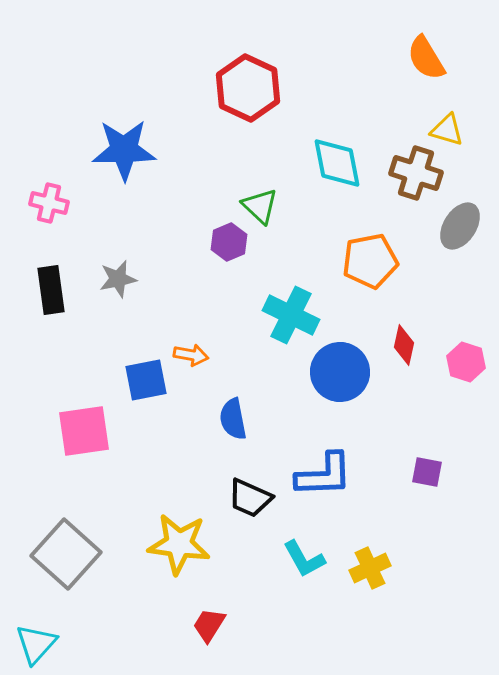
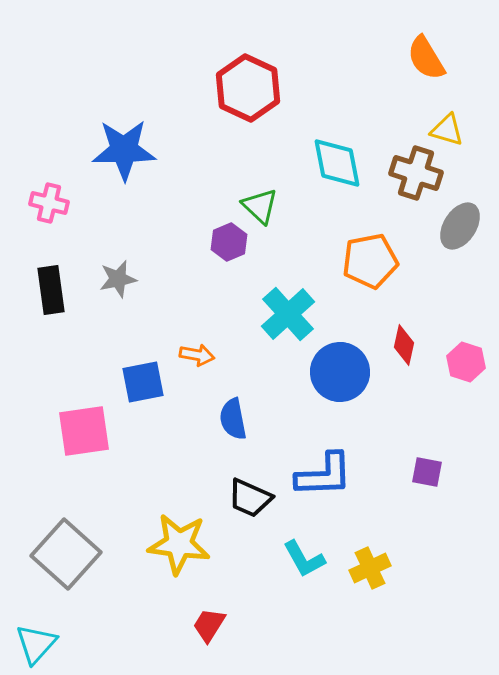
cyan cross: moved 3 px left, 1 px up; rotated 22 degrees clockwise
orange arrow: moved 6 px right
blue square: moved 3 px left, 2 px down
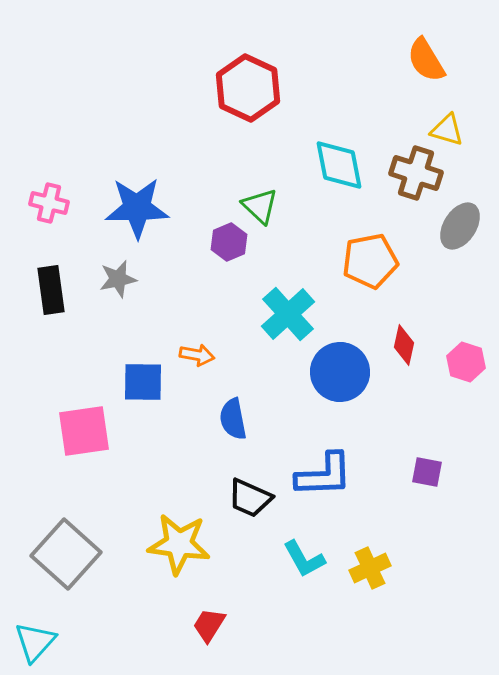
orange semicircle: moved 2 px down
blue star: moved 13 px right, 58 px down
cyan diamond: moved 2 px right, 2 px down
blue square: rotated 12 degrees clockwise
cyan triangle: moved 1 px left, 2 px up
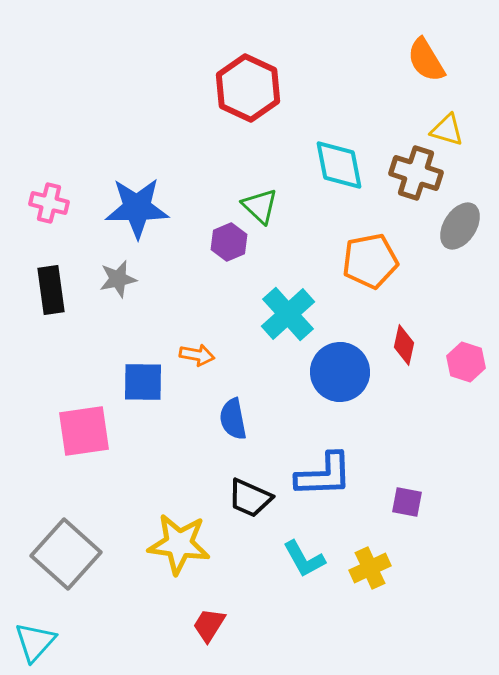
purple square: moved 20 px left, 30 px down
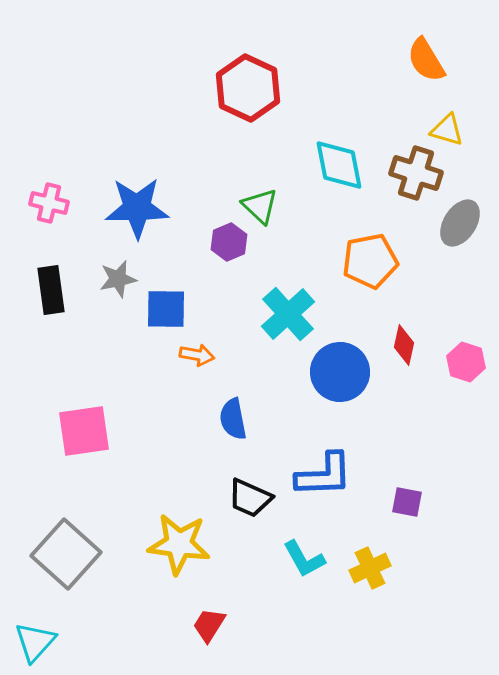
gray ellipse: moved 3 px up
blue square: moved 23 px right, 73 px up
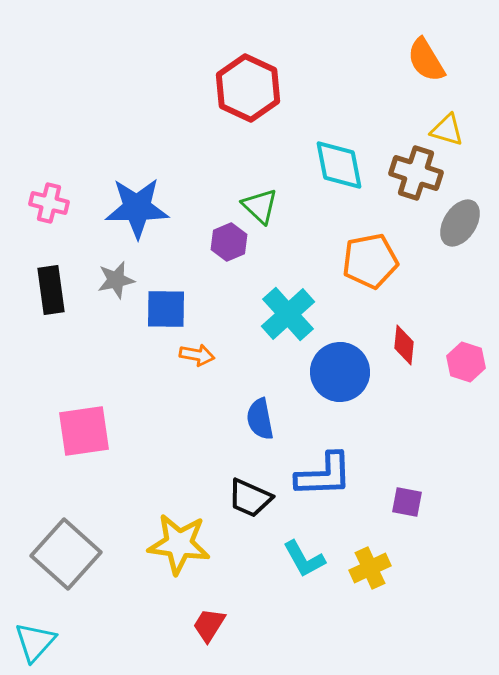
gray star: moved 2 px left, 1 px down
red diamond: rotated 6 degrees counterclockwise
blue semicircle: moved 27 px right
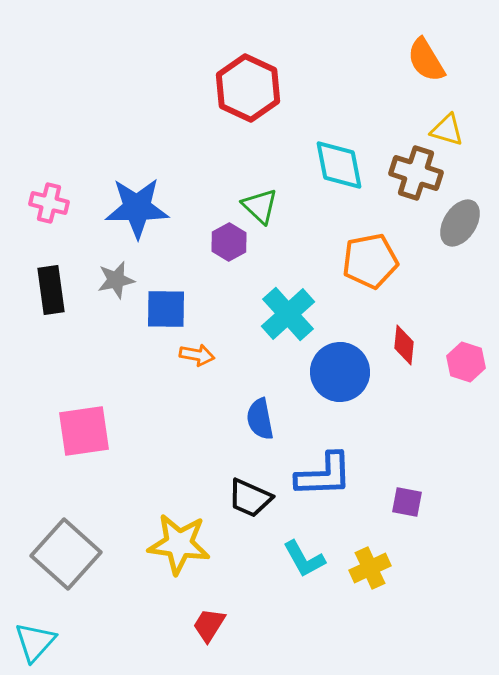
purple hexagon: rotated 6 degrees counterclockwise
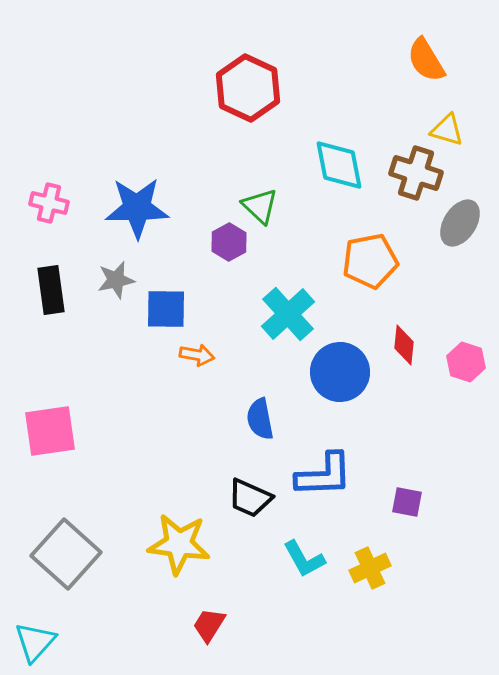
pink square: moved 34 px left
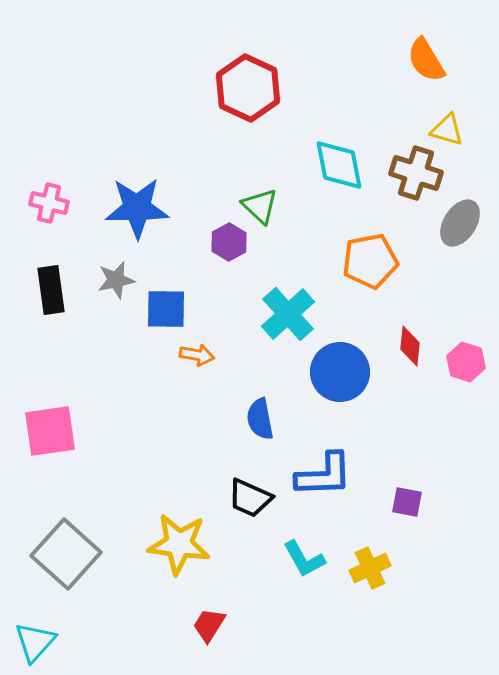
red diamond: moved 6 px right, 1 px down
